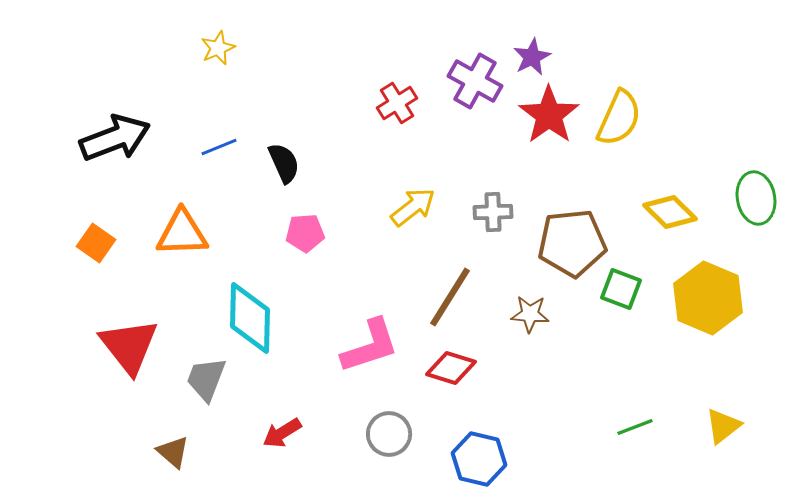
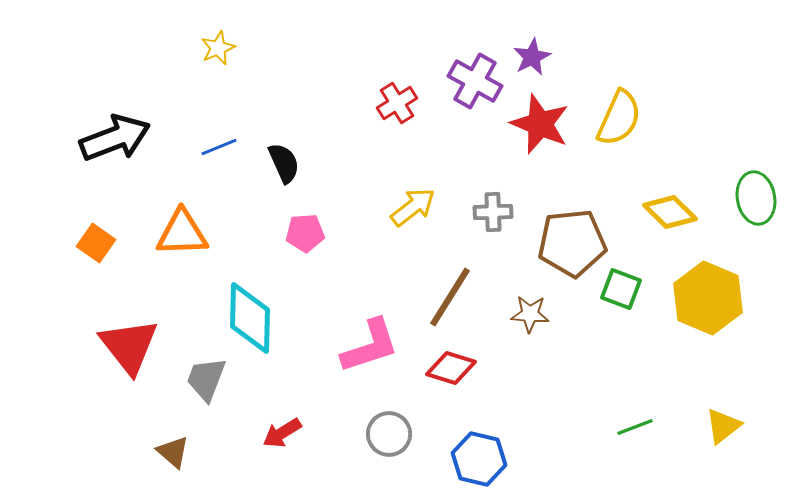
red star: moved 9 px left, 9 px down; rotated 14 degrees counterclockwise
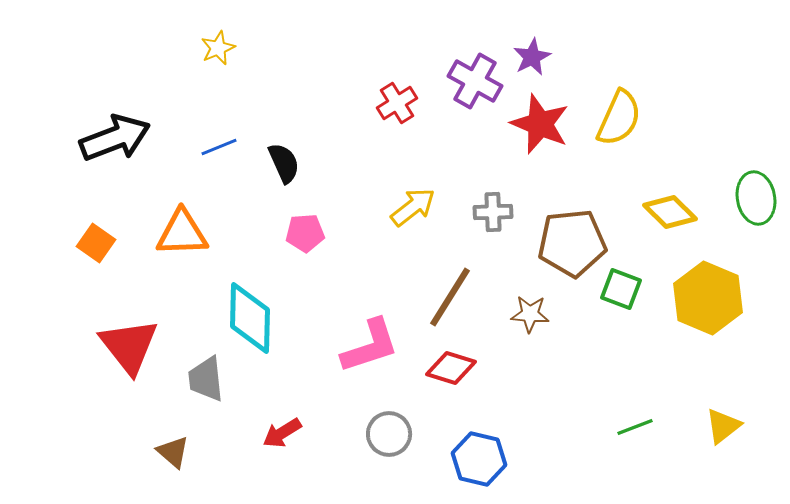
gray trapezoid: rotated 27 degrees counterclockwise
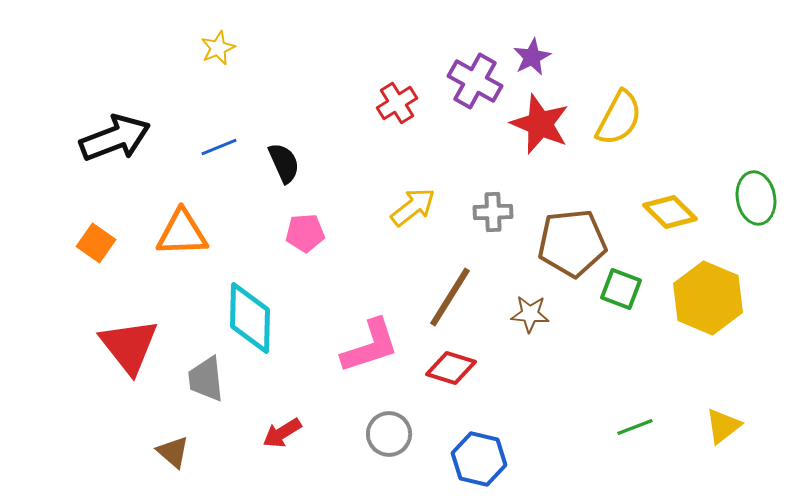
yellow semicircle: rotated 4 degrees clockwise
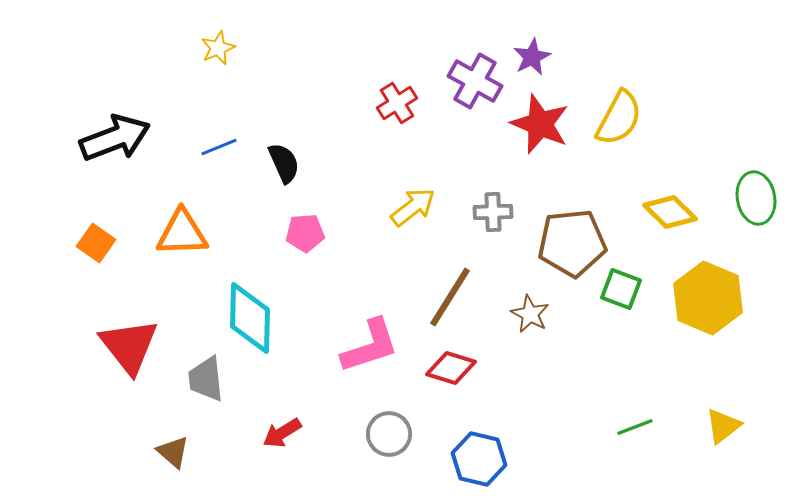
brown star: rotated 24 degrees clockwise
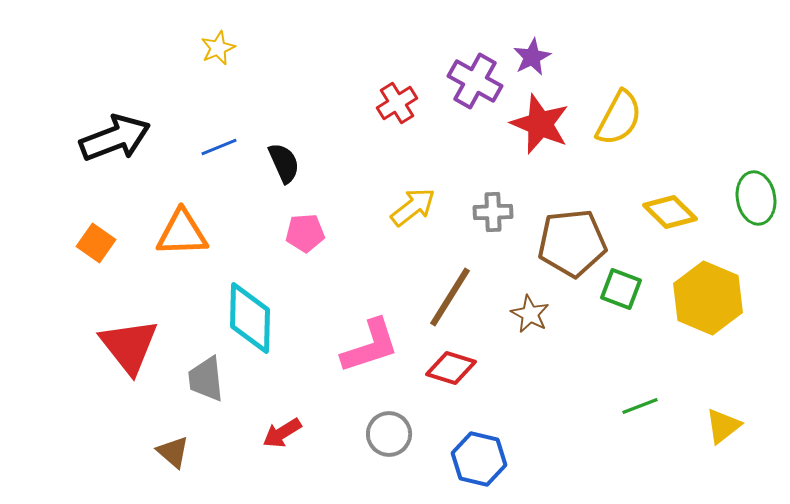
green line: moved 5 px right, 21 px up
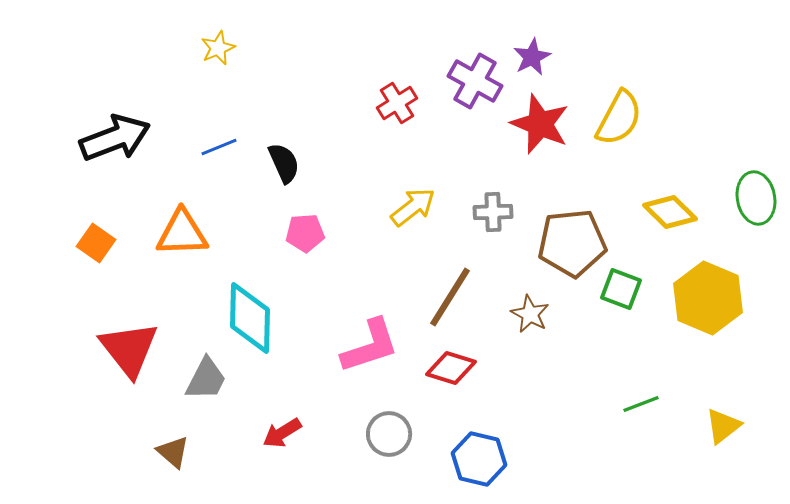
red triangle: moved 3 px down
gray trapezoid: rotated 147 degrees counterclockwise
green line: moved 1 px right, 2 px up
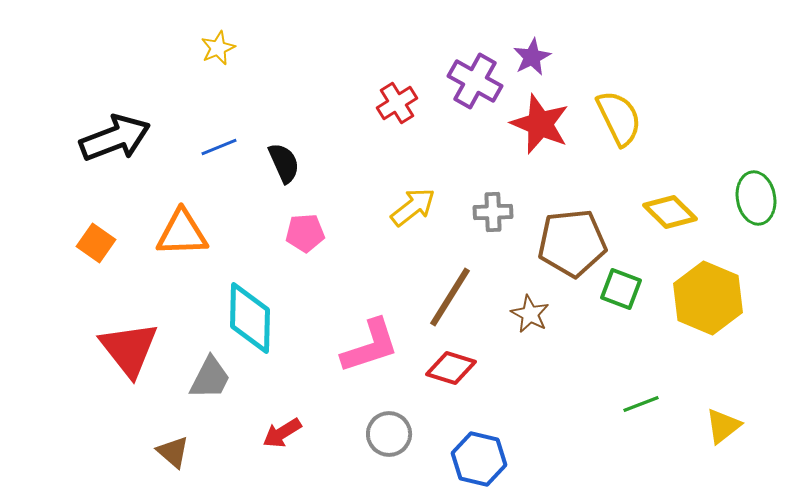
yellow semicircle: rotated 54 degrees counterclockwise
gray trapezoid: moved 4 px right, 1 px up
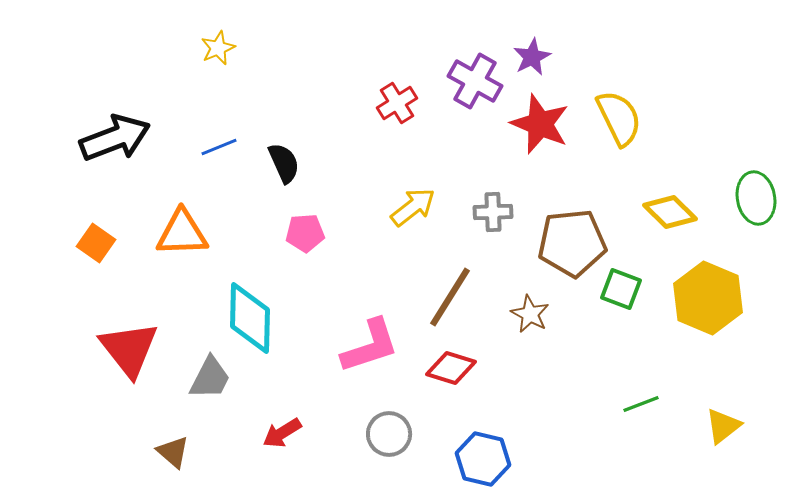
blue hexagon: moved 4 px right
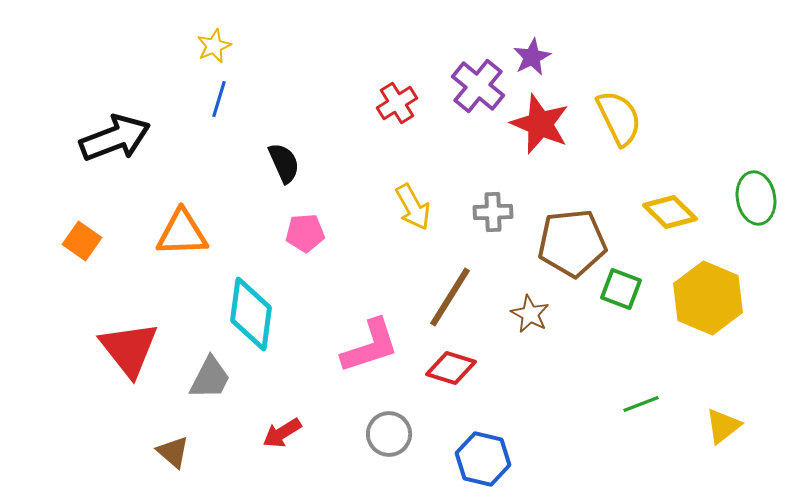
yellow star: moved 4 px left, 2 px up
purple cross: moved 3 px right, 5 px down; rotated 10 degrees clockwise
blue line: moved 48 px up; rotated 51 degrees counterclockwise
yellow arrow: rotated 99 degrees clockwise
orange square: moved 14 px left, 2 px up
cyan diamond: moved 1 px right, 4 px up; rotated 6 degrees clockwise
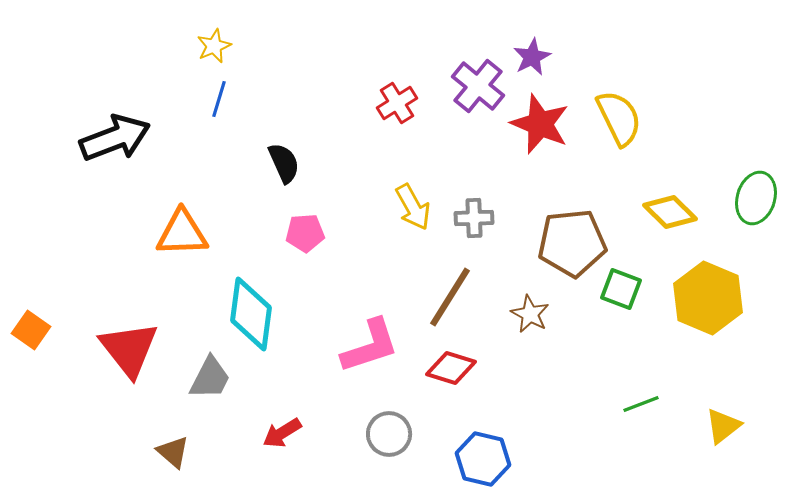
green ellipse: rotated 27 degrees clockwise
gray cross: moved 19 px left, 6 px down
orange square: moved 51 px left, 89 px down
